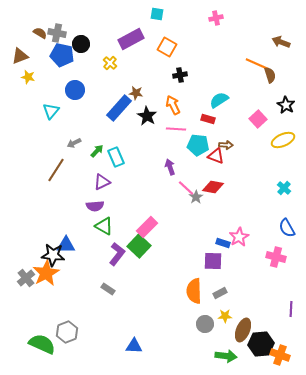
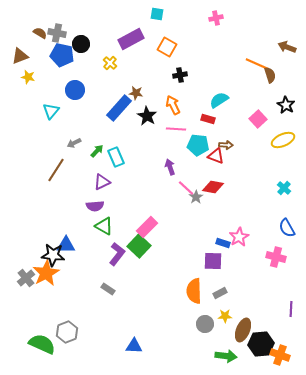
brown arrow at (281, 42): moved 6 px right, 5 px down
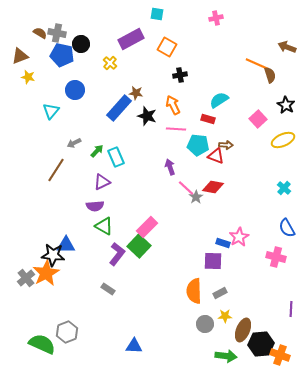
black star at (147, 116): rotated 12 degrees counterclockwise
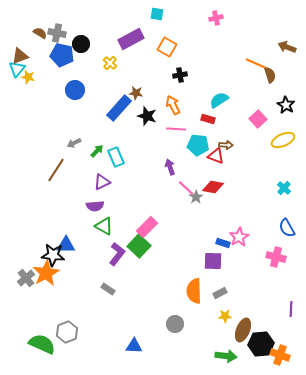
cyan triangle at (51, 111): moved 34 px left, 42 px up
gray circle at (205, 324): moved 30 px left
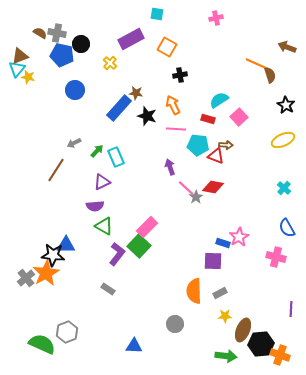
pink square at (258, 119): moved 19 px left, 2 px up
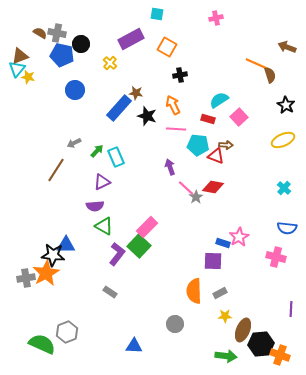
blue semicircle at (287, 228): rotated 54 degrees counterclockwise
gray cross at (26, 278): rotated 30 degrees clockwise
gray rectangle at (108, 289): moved 2 px right, 3 px down
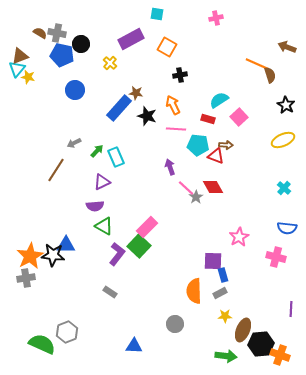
red diamond at (213, 187): rotated 50 degrees clockwise
blue rectangle at (223, 243): moved 32 px down; rotated 56 degrees clockwise
orange star at (46, 273): moved 16 px left, 17 px up
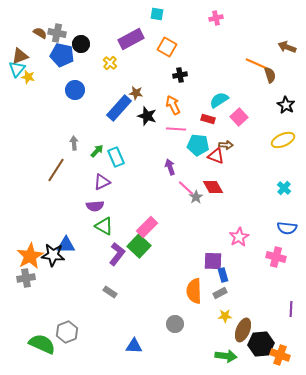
gray arrow at (74, 143): rotated 112 degrees clockwise
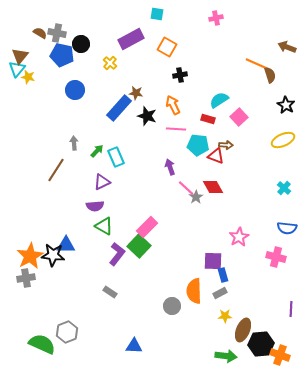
brown triangle at (20, 56): rotated 30 degrees counterclockwise
gray circle at (175, 324): moved 3 px left, 18 px up
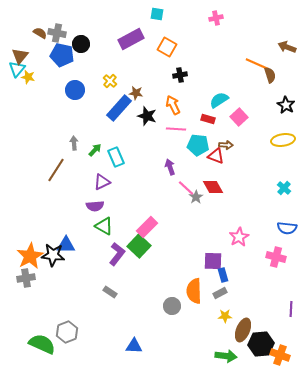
yellow cross at (110, 63): moved 18 px down
yellow ellipse at (283, 140): rotated 15 degrees clockwise
green arrow at (97, 151): moved 2 px left, 1 px up
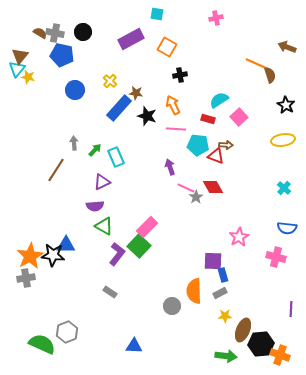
gray cross at (57, 33): moved 2 px left
black circle at (81, 44): moved 2 px right, 12 px up
pink line at (186, 188): rotated 18 degrees counterclockwise
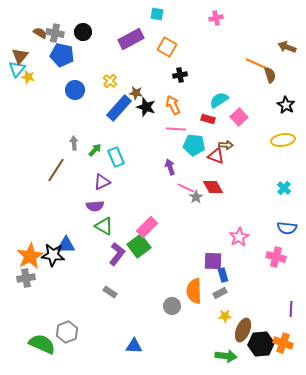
black star at (147, 116): moved 1 px left, 9 px up
cyan pentagon at (198, 145): moved 4 px left
green square at (139, 246): rotated 10 degrees clockwise
orange cross at (280, 355): moved 3 px right, 12 px up
